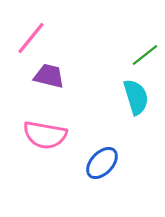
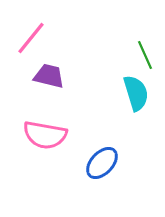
green line: rotated 76 degrees counterclockwise
cyan semicircle: moved 4 px up
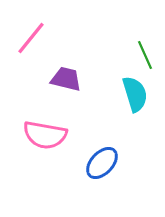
purple trapezoid: moved 17 px right, 3 px down
cyan semicircle: moved 1 px left, 1 px down
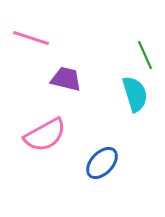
pink line: rotated 69 degrees clockwise
pink semicircle: rotated 39 degrees counterclockwise
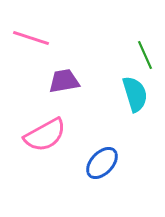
purple trapezoid: moved 2 px left, 2 px down; rotated 24 degrees counterclockwise
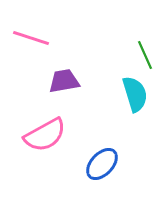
blue ellipse: moved 1 px down
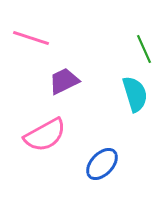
green line: moved 1 px left, 6 px up
purple trapezoid: rotated 16 degrees counterclockwise
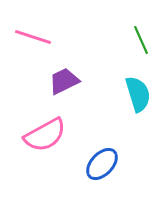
pink line: moved 2 px right, 1 px up
green line: moved 3 px left, 9 px up
cyan semicircle: moved 3 px right
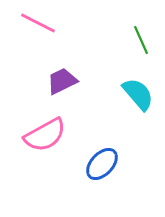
pink line: moved 5 px right, 14 px up; rotated 9 degrees clockwise
purple trapezoid: moved 2 px left
cyan semicircle: rotated 24 degrees counterclockwise
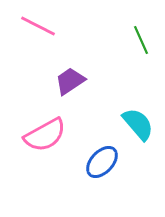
pink line: moved 3 px down
purple trapezoid: moved 8 px right; rotated 8 degrees counterclockwise
cyan semicircle: moved 30 px down
blue ellipse: moved 2 px up
